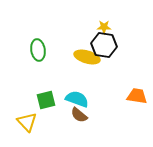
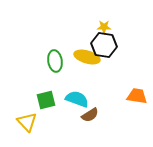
green ellipse: moved 17 px right, 11 px down
brown semicircle: moved 11 px right; rotated 72 degrees counterclockwise
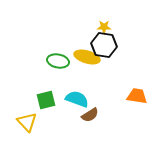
green ellipse: moved 3 px right; rotated 70 degrees counterclockwise
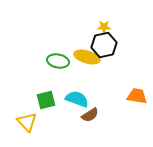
black hexagon: rotated 20 degrees counterclockwise
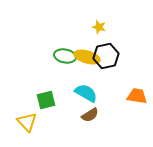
yellow star: moved 5 px left; rotated 16 degrees clockwise
black hexagon: moved 2 px right, 11 px down
green ellipse: moved 7 px right, 5 px up
cyan semicircle: moved 9 px right, 6 px up; rotated 10 degrees clockwise
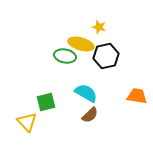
yellow ellipse: moved 6 px left, 13 px up
green square: moved 2 px down
brown semicircle: rotated 12 degrees counterclockwise
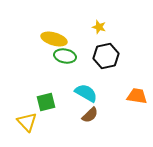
yellow ellipse: moved 27 px left, 5 px up
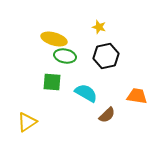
green square: moved 6 px right, 20 px up; rotated 18 degrees clockwise
brown semicircle: moved 17 px right
yellow triangle: rotated 40 degrees clockwise
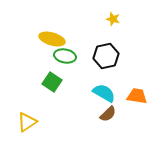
yellow star: moved 14 px right, 8 px up
yellow ellipse: moved 2 px left
green square: rotated 30 degrees clockwise
cyan semicircle: moved 18 px right
brown semicircle: moved 1 px right, 1 px up
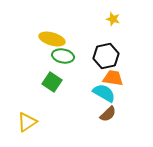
green ellipse: moved 2 px left
orange trapezoid: moved 24 px left, 18 px up
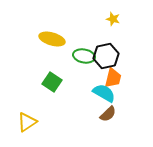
green ellipse: moved 21 px right
orange trapezoid: rotated 95 degrees clockwise
